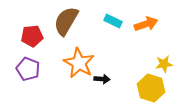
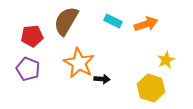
yellow star: moved 2 px right, 4 px up; rotated 18 degrees counterclockwise
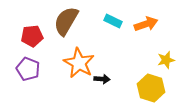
yellow star: rotated 12 degrees clockwise
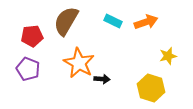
orange arrow: moved 2 px up
yellow star: moved 2 px right, 4 px up
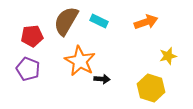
cyan rectangle: moved 14 px left
orange star: moved 1 px right, 2 px up
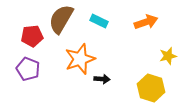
brown semicircle: moved 5 px left, 2 px up
orange star: moved 2 px up; rotated 24 degrees clockwise
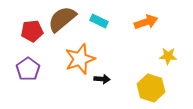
brown semicircle: moved 1 px right; rotated 20 degrees clockwise
red pentagon: moved 5 px up
yellow star: rotated 18 degrees clockwise
purple pentagon: rotated 15 degrees clockwise
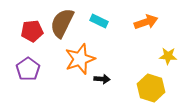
brown semicircle: moved 4 px down; rotated 24 degrees counterclockwise
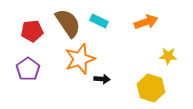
brown semicircle: moved 6 px right; rotated 120 degrees clockwise
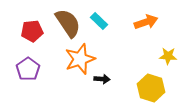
cyan rectangle: rotated 18 degrees clockwise
